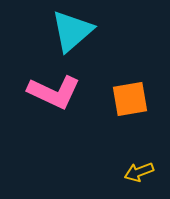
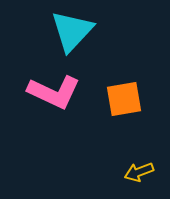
cyan triangle: rotated 6 degrees counterclockwise
orange square: moved 6 px left
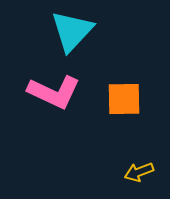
orange square: rotated 9 degrees clockwise
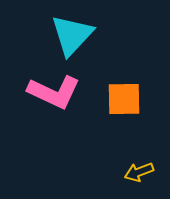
cyan triangle: moved 4 px down
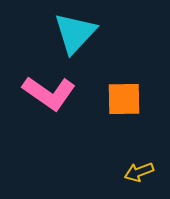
cyan triangle: moved 3 px right, 2 px up
pink L-shape: moved 5 px left, 1 px down; rotated 10 degrees clockwise
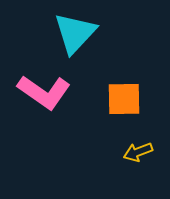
pink L-shape: moved 5 px left, 1 px up
yellow arrow: moved 1 px left, 20 px up
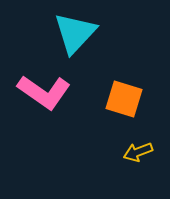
orange square: rotated 18 degrees clockwise
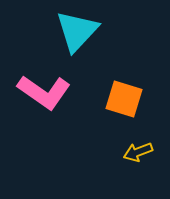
cyan triangle: moved 2 px right, 2 px up
